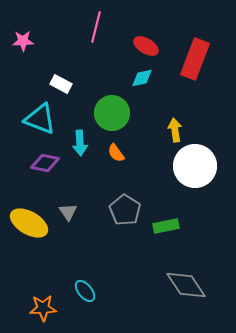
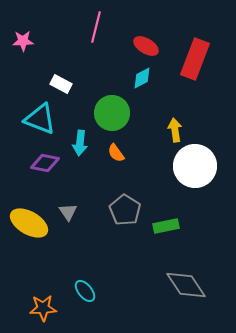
cyan diamond: rotated 15 degrees counterclockwise
cyan arrow: rotated 10 degrees clockwise
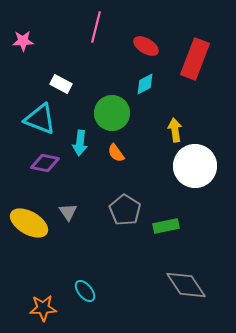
cyan diamond: moved 3 px right, 6 px down
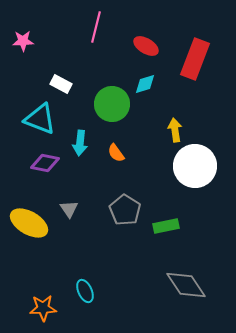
cyan diamond: rotated 10 degrees clockwise
green circle: moved 9 px up
gray triangle: moved 1 px right, 3 px up
cyan ellipse: rotated 15 degrees clockwise
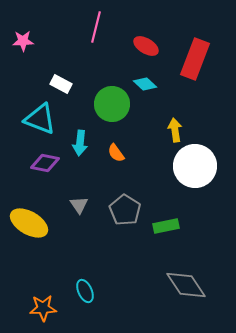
cyan diamond: rotated 60 degrees clockwise
gray triangle: moved 10 px right, 4 px up
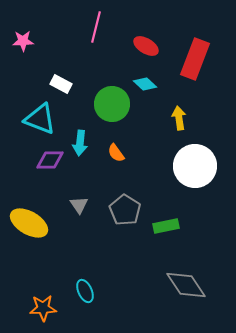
yellow arrow: moved 4 px right, 12 px up
purple diamond: moved 5 px right, 3 px up; rotated 12 degrees counterclockwise
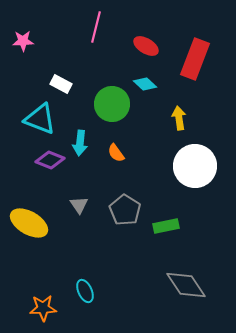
purple diamond: rotated 24 degrees clockwise
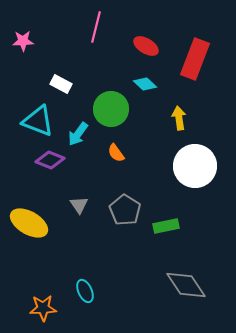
green circle: moved 1 px left, 5 px down
cyan triangle: moved 2 px left, 2 px down
cyan arrow: moved 2 px left, 9 px up; rotated 30 degrees clockwise
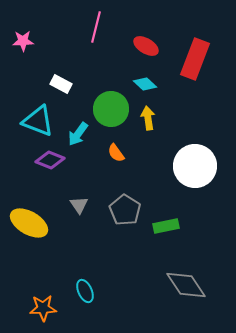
yellow arrow: moved 31 px left
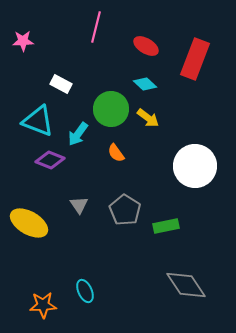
yellow arrow: rotated 135 degrees clockwise
orange star: moved 3 px up
